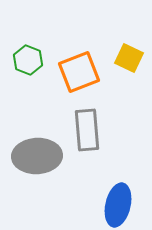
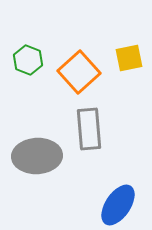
yellow square: rotated 36 degrees counterclockwise
orange square: rotated 21 degrees counterclockwise
gray rectangle: moved 2 px right, 1 px up
blue ellipse: rotated 21 degrees clockwise
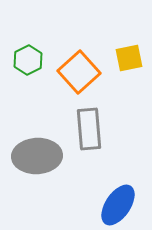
green hexagon: rotated 12 degrees clockwise
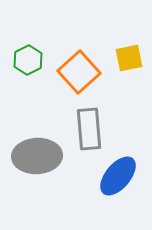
blue ellipse: moved 29 px up; rotated 6 degrees clockwise
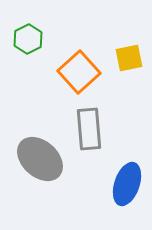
green hexagon: moved 21 px up
gray ellipse: moved 3 px right, 3 px down; rotated 45 degrees clockwise
blue ellipse: moved 9 px right, 8 px down; rotated 21 degrees counterclockwise
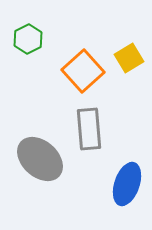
yellow square: rotated 20 degrees counterclockwise
orange square: moved 4 px right, 1 px up
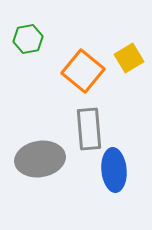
green hexagon: rotated 16 degrees clockwise
orange square: rotated 9 degrees counterclockwise
gray ellipse: rotated 51 degrees counterclockwise
blue ellipse: moved 13 px left, 14 px up; rotated 24 degrees counterclockwise
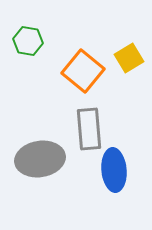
green hexagon: moved 2 px down; rotated 20 degrees clockwise
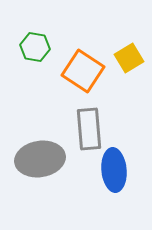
green hexagon: moved 7 px right, 6 px down
orange square: rotated 6 degrees counterclockwise
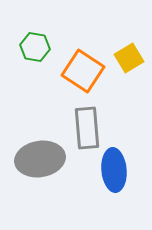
gray rectangle: moved 2 px left, 1 px up
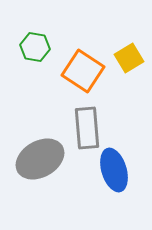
gray ellipse: rotated 21 degrees counterclockwise
blue ellipse: rotated 12 degrees counterclockwise
